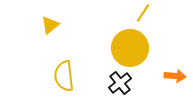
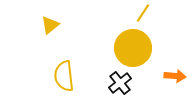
yellow circle: moved 3 px right
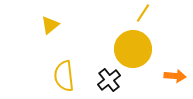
yellow circle: moved 1 px down
black cross: moved 11 px left, 3 px up
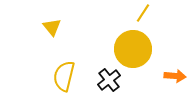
yellow triangle: moved 2 px right, 2 px down; rotated 30 degrees counterclockwise
yellow semicircle: rotated 20 degrees clockwise
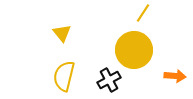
yellow triangle: moved 10 px right, 6 px down
yellow circle: moved 1 px right, 1 px down
black cross: rotated 10 degrees clockwise
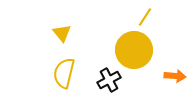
yellow line: moved 2 px right, 4 px down
yellow semicircle: moved 3 px up
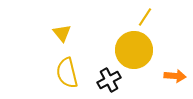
yellow semicircle: moved 3 px right; rotated 28 degrees counterclockwise
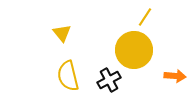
yellow semicircle: moved 1 px right, 3 px down
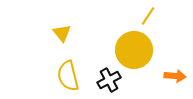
yellow line: moved 3 px right, 1 px up
